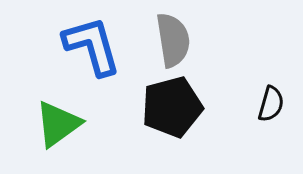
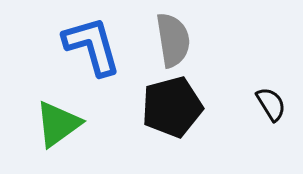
black semicircle: rotated 48 degrees counterclockwise
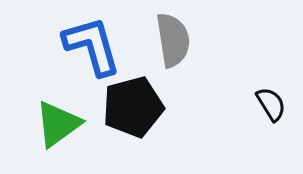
black pentagon: moved 39 px left
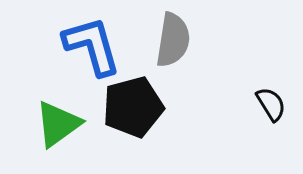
gray semicircle: rotated 18 degrees clockwise
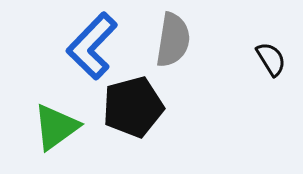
blue L-shape: rotated 120 degrees counterclockwise
black semicircle: moved 45 px up
green triangle: moved 2 px left, 3 px down
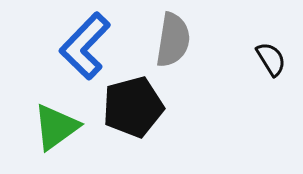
blue L-shape: moved 7 px left
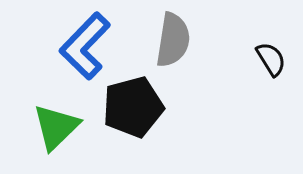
green triangle: rotated 8 degrees counterclockwise
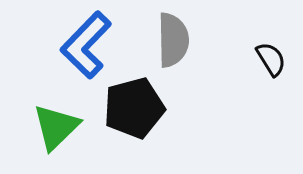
gray semicircle: rotated 10 degrees counterclockwise
blue L-shape: moved 1 px right, 1 px up
black pentagon: moved 1 px right, 1 px down
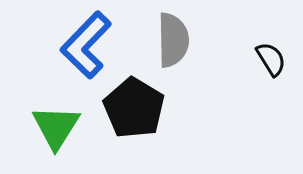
black pentagon: rotated 26 degrees counterclockwise
green triangle: rotated 14 degrees counterclockwise
